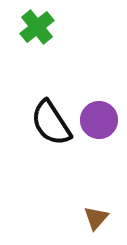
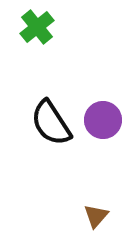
purple circle: moved 4 px right
brown triangle: moved 2 px up
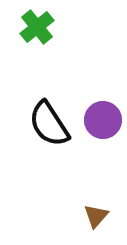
black semicircle: moved 2 px left, 1 px down
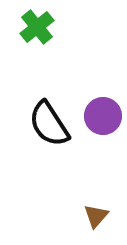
purple circle: moved 4 px up
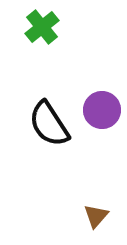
green cross: moved 5 px right
purple circle: moved 1 px left, 6 px up
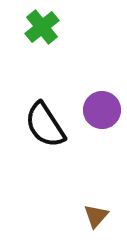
black semicircle: moved 4 px left, 1 px down
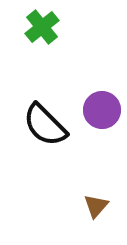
black semicircle: rotated 12 degrees counterclockwise
brown triangle: moved 10 px up
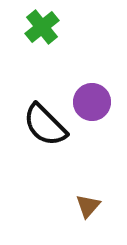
purple circle: moved 10 px left, 8 px up
brown triangle: moved 8 px left
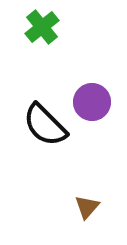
brown triangle: moved 1 px left, 1 px down
